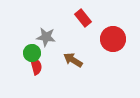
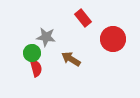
brown arrow: moved 2 px left, 1 px up
red semicircle: moved 2 px down
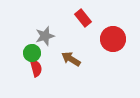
gray star: moved 1 px left, 1 px up; rotated 24 degrees counterclockwise
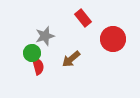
brown arrow: rotated 72 degrees counterclockwise
red semicircle: moved 2 px right, 2 px up
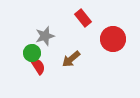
red semicircle: rotated 18 degrees counterclockwise
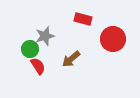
red rectangle: moved 1 px down; rotated 36 degrees counterclockwise
green circle: moved 2 px left, 4 px up
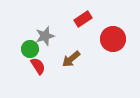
red rectangle: rotated 48 degrees counterclockwise
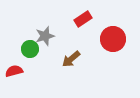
red semicircle: moved 24 px left, 5 px down; rotated 72 degrees counterclockwise
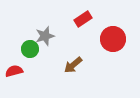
brown arrow: moved 2 px right, 6 px down
